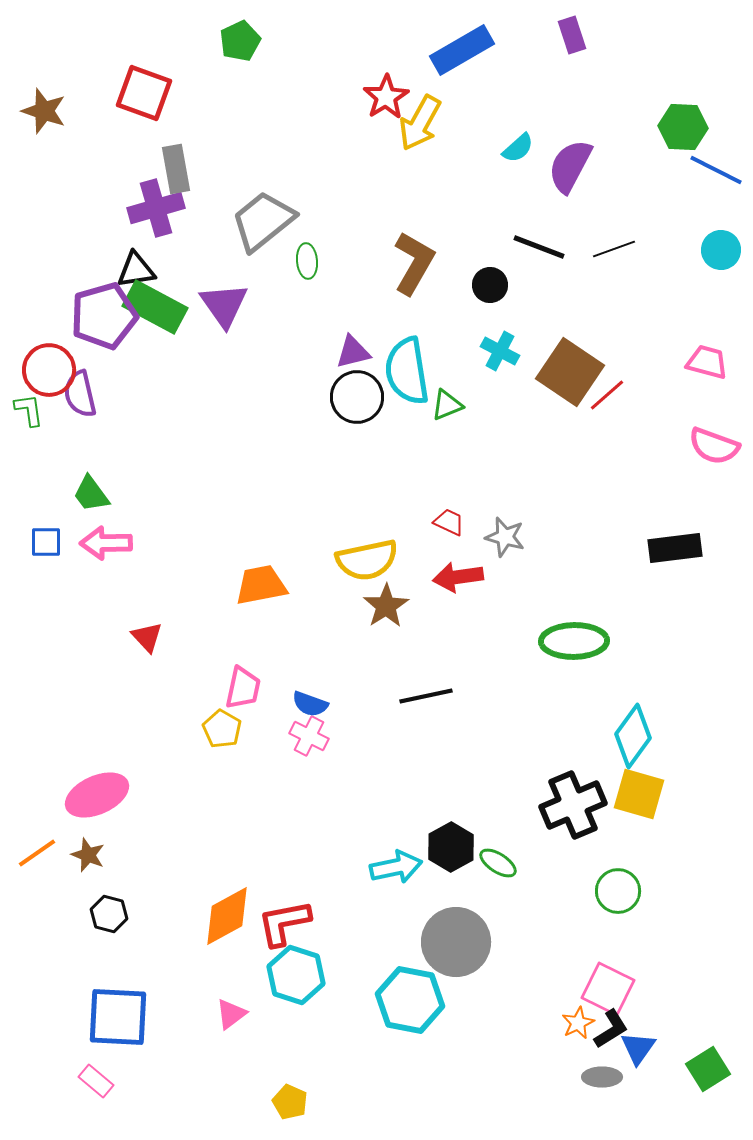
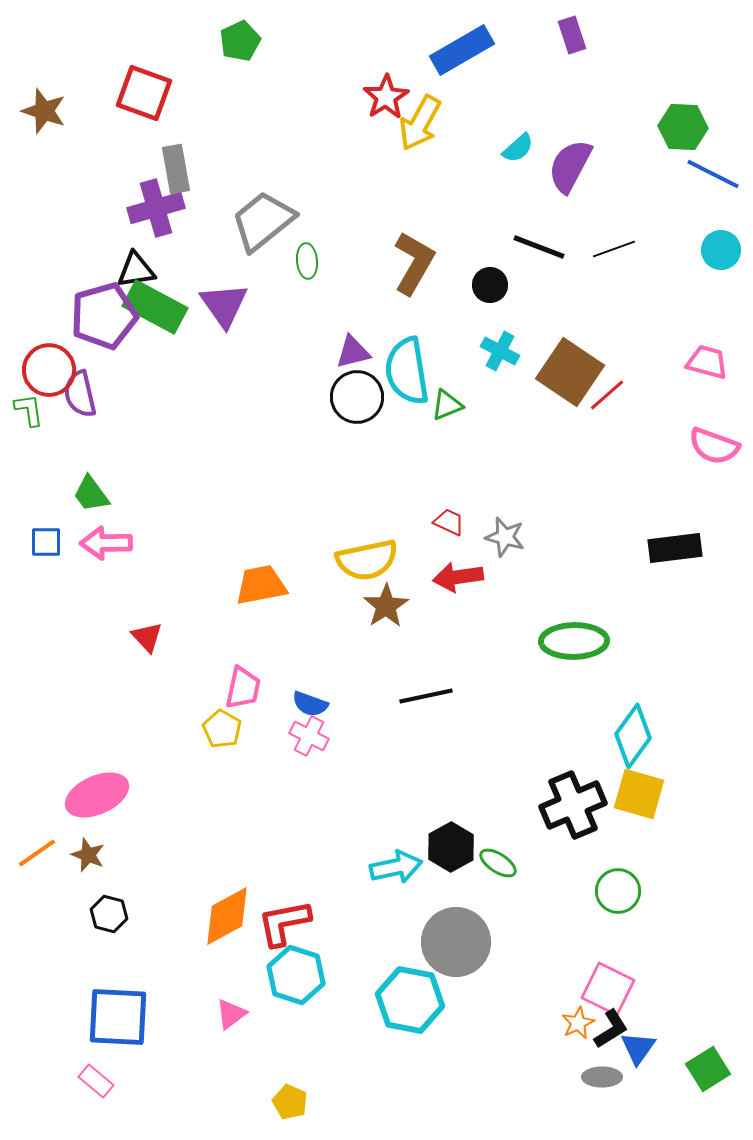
blue line at (716, 170): moved 3 px left, 4 px down
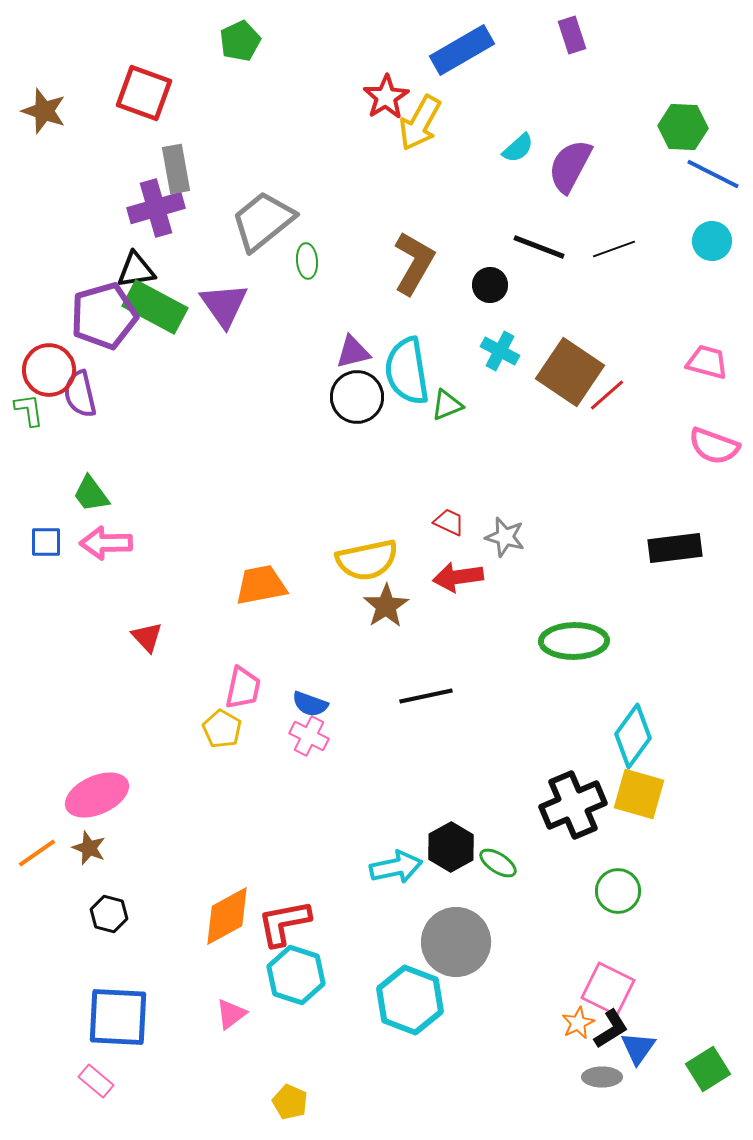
cyan circle at (721, 250): moved 9 px left, 9 px up
brown star at (88, 855): moved 1 px right, 7 px up
cyan hexagon at (410, 1000): rotated 10 degrees clockwise
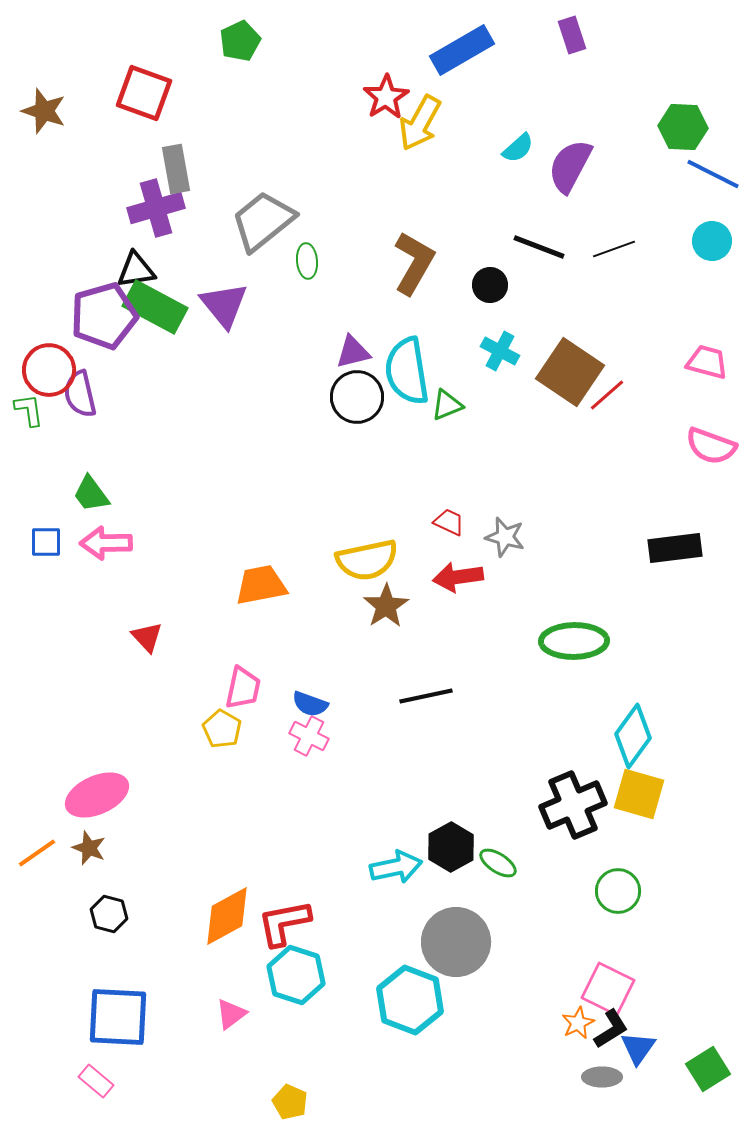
purple triangle at (224, 305): rotated 4 degrees counterclockwise
pink semicircle at (714, 446): moved 3 px left
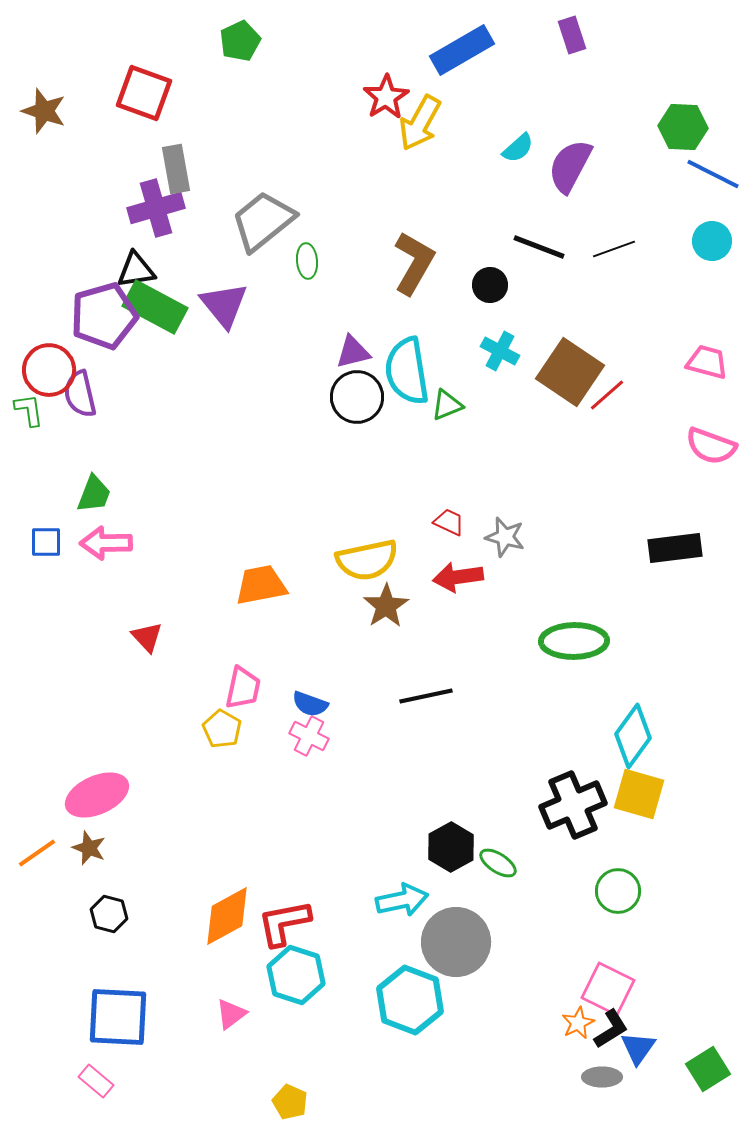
green trapezoid at (91, 494): moved 3 px right; rotated 123 degrees counterclockwise
cyan arrow at (396, 867): moved 6 px right, 33 px down
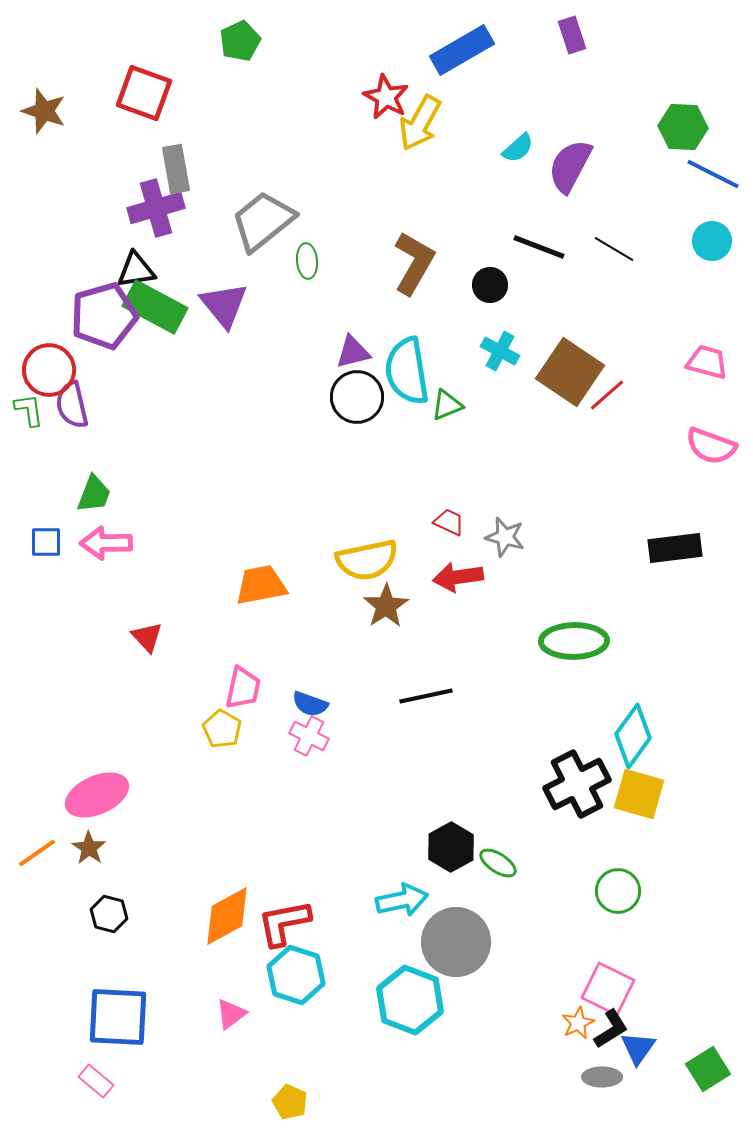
red star at (386, 97): rotated 12 degrees counterclockwise
black line at (614, 249): rotated 51 degrees clockwise
purple semicircle at (80, 394): moved 8 px left, 11 px down
black cross at (573, 805): moved 4 px right, 21 px up; rotated 4 degrees counterclockwise
brown star at (89, 848): rotated 12 degrees clockwise
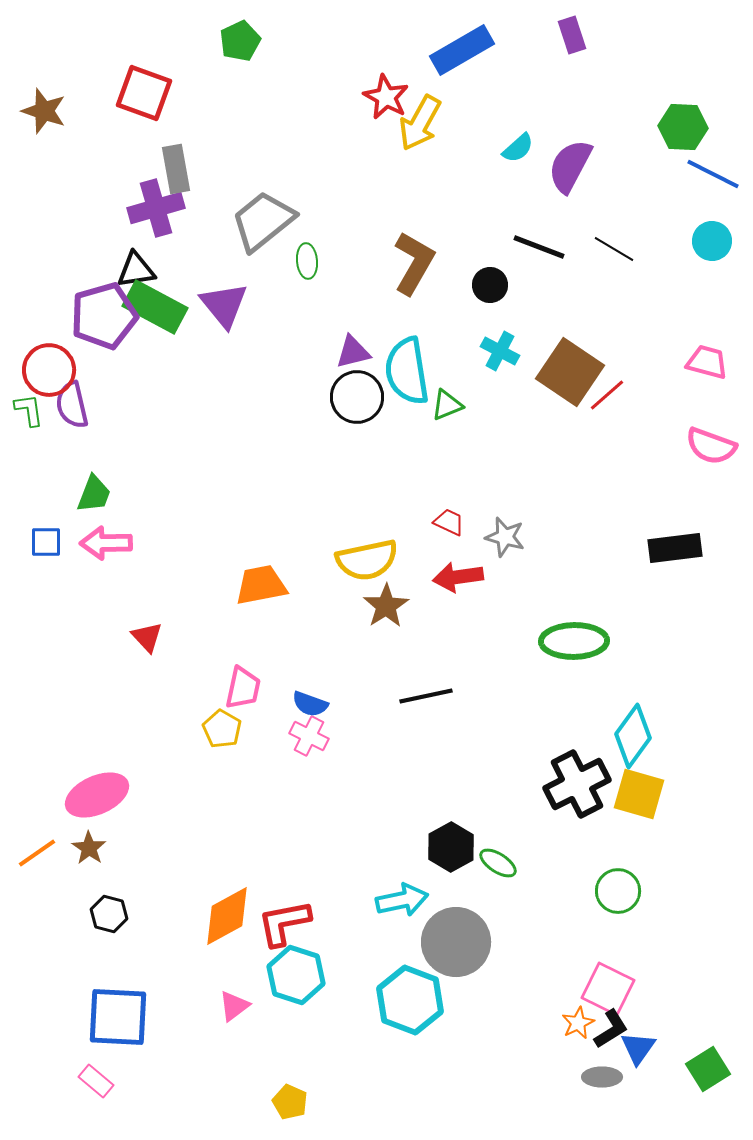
pink triangle at (231, 1014): moved 3 px right, 8 px up
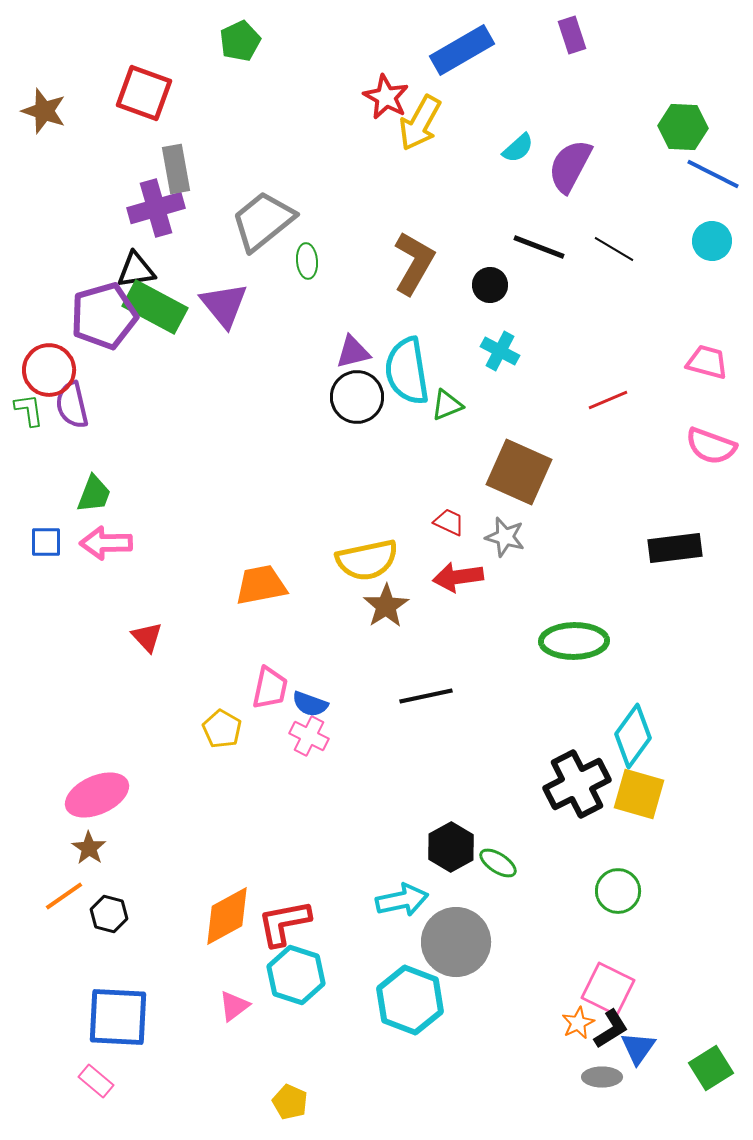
brown square at (570, 372): moved 51 px left, 100 px down; rotated 10 degrees counterclockwise
red line at (607, 395): moved 1 px right, 5 px down; rotated 18 degrees clockwise
pink trapezoid at (243, 688): moved 27 px right
orange line at (37, 853): moved 27 px right, 43 px down
green square at (708, 1069): moved 3 px right, 1 px up
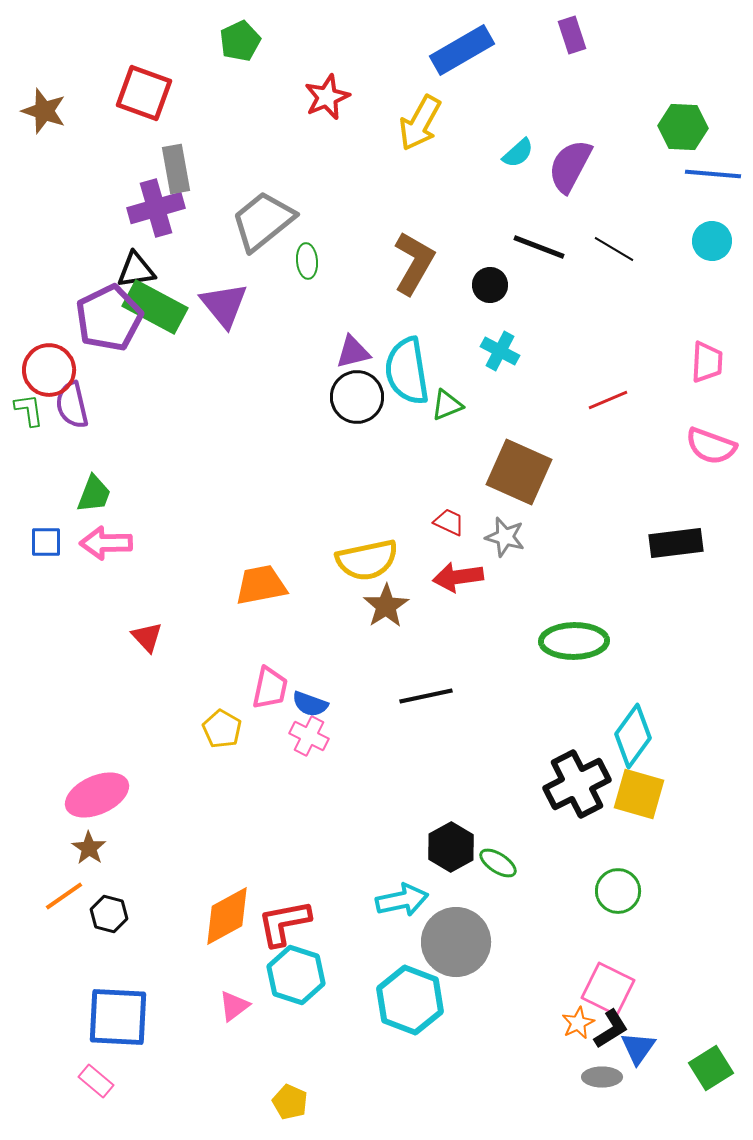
red star at (386, 97): moved 59 px left; rotated 21 degrees clockwise
cyan semicircle at (518, 148): moved 5 px down
blue line at (713, 174): rotated 22 degrees counterclockwise
purple pentagon at (104, 316): moved 5 px right, 2 px down; rotated 10 degrees counterclockwise
pink trapezoid at (707, 362): rotated 78 degrees clockwise
black rectangle at (675, 548): moved 1 px right, 5 px up
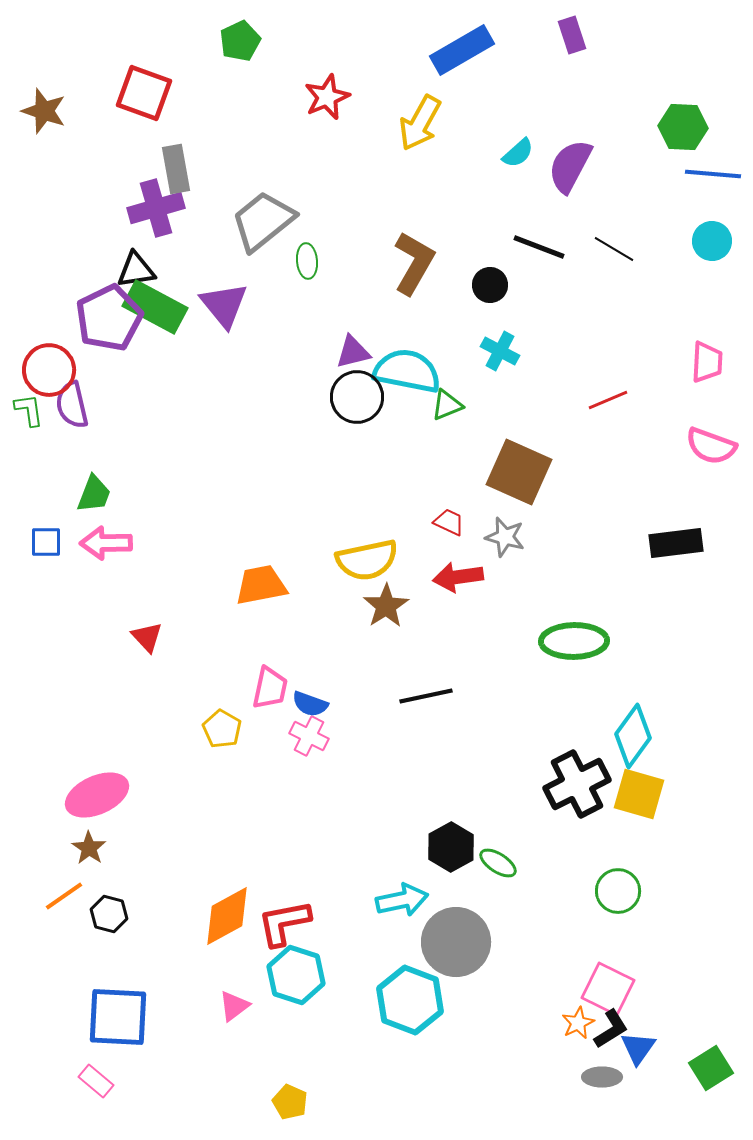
cyan semicircle at (407, 371): rotated 110 degrees clockwise
